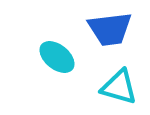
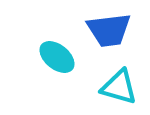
blue trapezoid: moved 1 px left, 1 px down
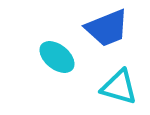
blue trapezoid: moved 2 px left, 2 px up; rotated 15 degrees counterclockwise
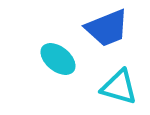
cyan ellipse: moved 1 px right, 2 px down
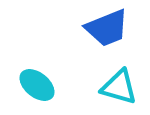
cyan ellipse: moved 21 px left, 26 px down
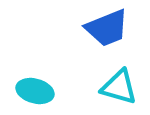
cyan ellipse: moved 2 px left, 6 px down; rotated 24 degrees counterclockwise
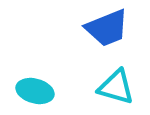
cyan triangle: moved 3 px left
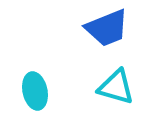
cyan ellipse: rotated 63 degrees clockwise
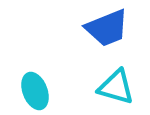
cyan ellipse: rotated 9 degrees counterclockwise
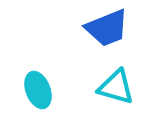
cyan ellipse: moved 3 px right, 1 px up
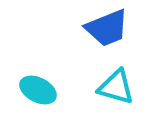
cyan ellipse: rotated 42 degrees counterclockwise
